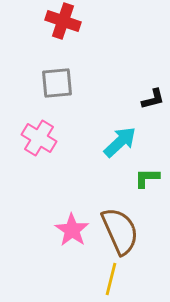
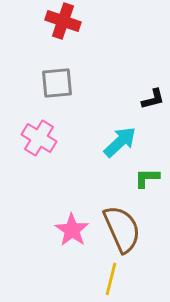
brown semicircle: moved 2 px right, 2 px up
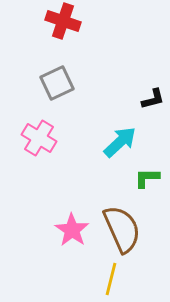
gray square: rotated 20 degrees counterclockwise
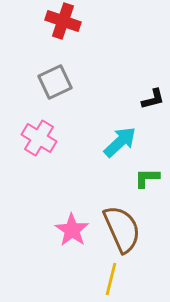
gray square: moved 2 px left, 1 px up
